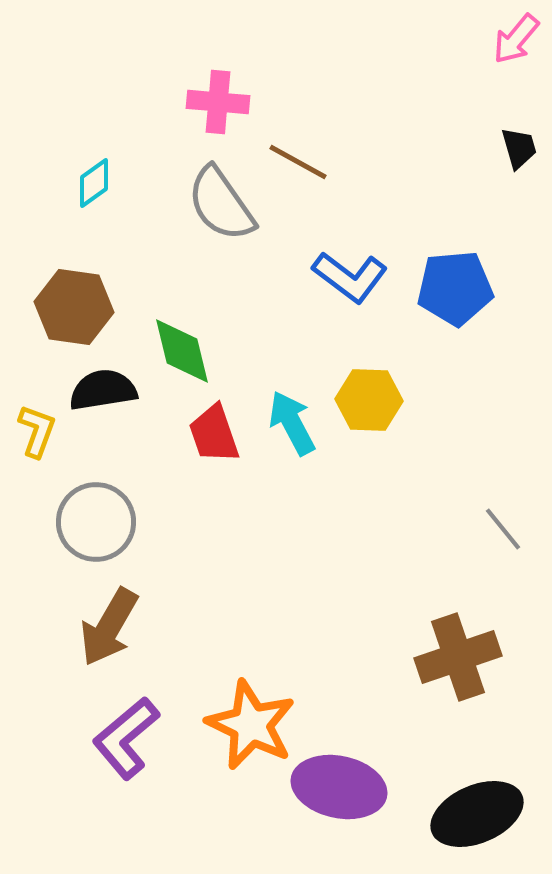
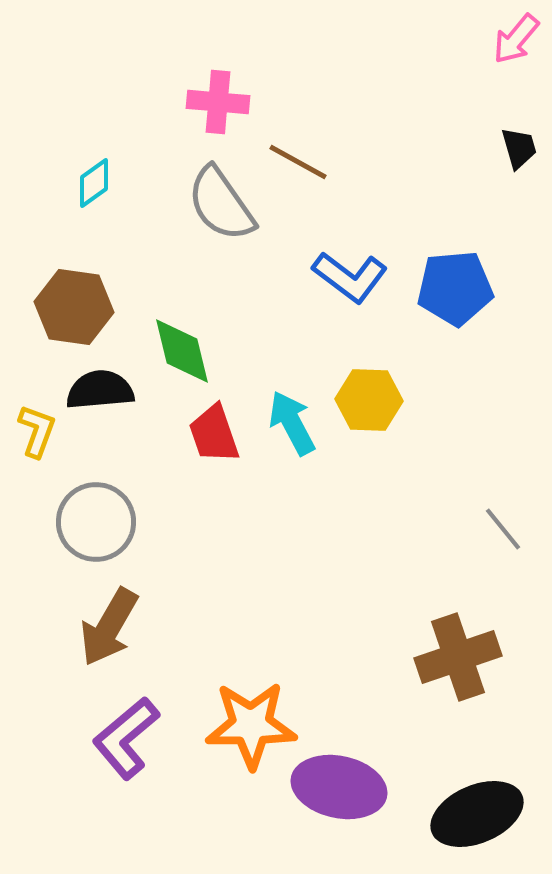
black semicircle: moved 3 px left; rotated 4 degrees clockwise
orange star: rotated 26 degrees counterclockwise
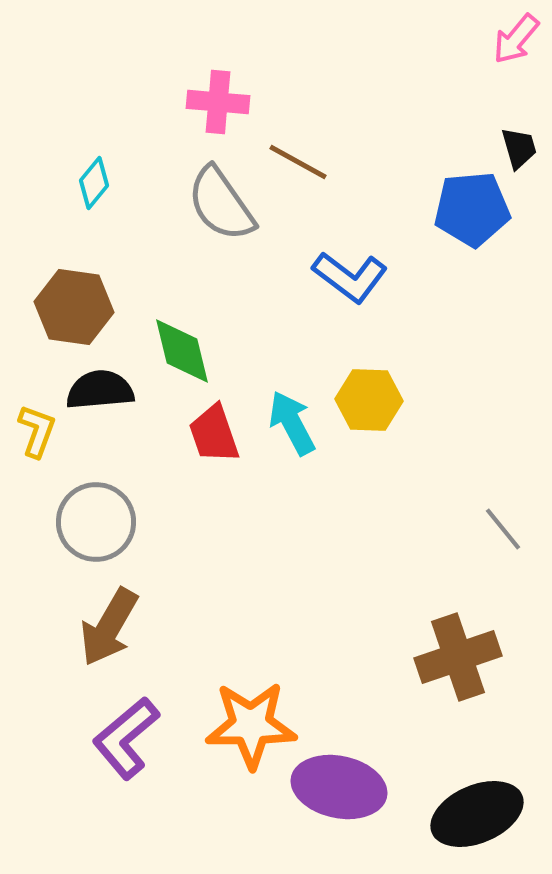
cyan diamond: rotated 15 degrees counterclockwise
blue pentagon: moved 17 px right, 79 px up
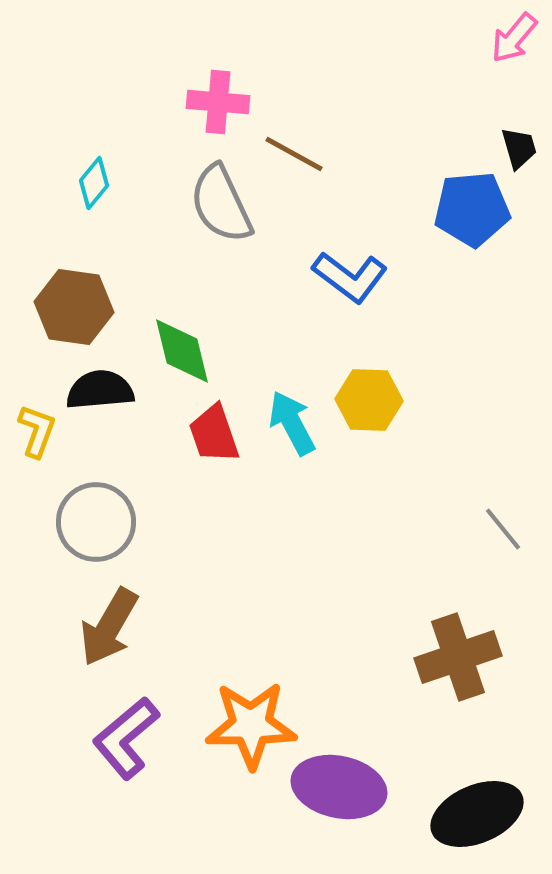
pink arrow: moved 2 px left, 1 px up
brown line: moved 4 px left, 8 px up
gray semicircle: rotated 10 degrees clockwise
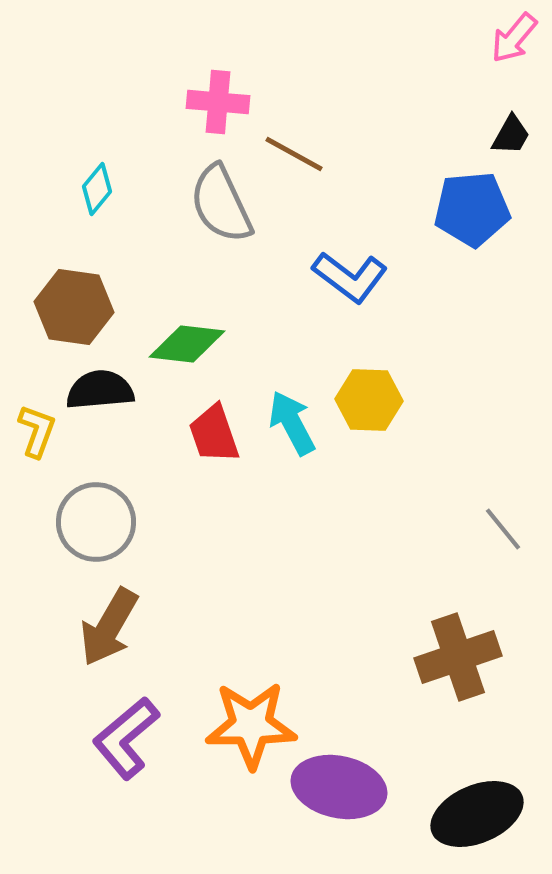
black trapezoid: moved 8 px left, 13 px up; rotated 45 degrees clockwise
cyan diamond: moved 3 px right, 6 px down
green diamond: moved 5 px right, 7 px up; rotated 70 degrees counterclockwise
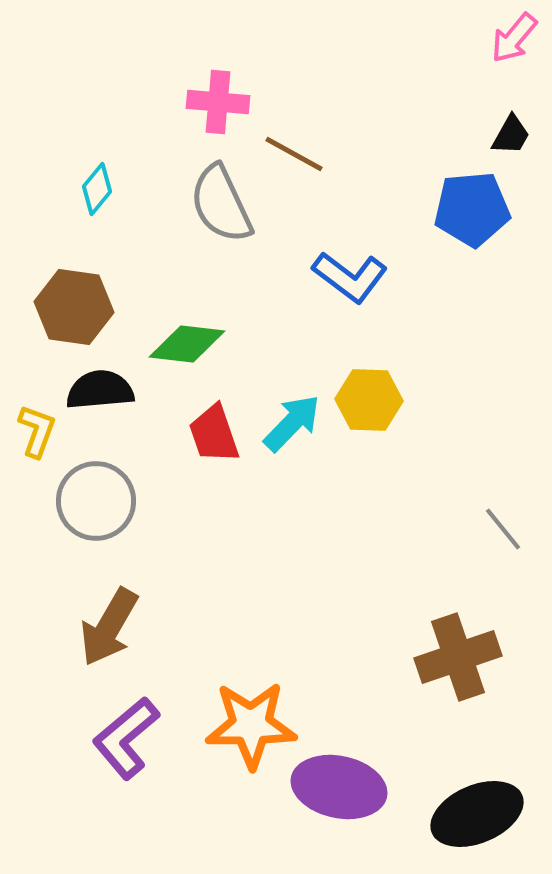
cyan arrow: rotated 72 degrees clockwise
gray circle: moved 21 px up
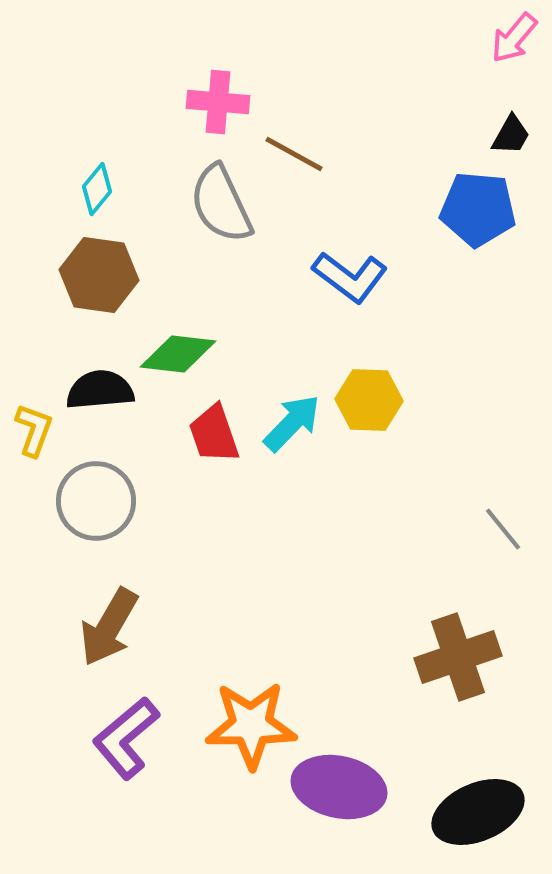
blue pentagon: moved 6 px right; rotated 10 degrees clockwise
brown hexagon: moved 25 px right, 32 px up
green diamond: moved 9 px left, 10 px down
yellow L-shape: moved 3 px left, 1 px up
black ellipse: moved 1 px right, 2 px up
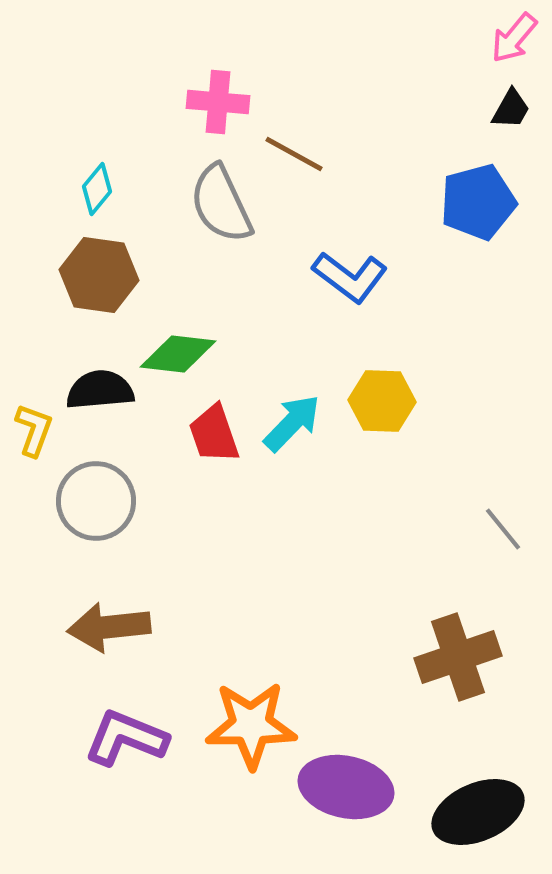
black trapezoid: moved 26 px up
blue pentagon: moved 7 px up; rotated 20 degrees counterclockwise
yellow hexagon: moved 13 px right, 1 px down
brown arrow: rotated 54 degrees clockwise
purple L-shape: rotated 62 degrees clockwise
purple ellipse: moved 7 px right
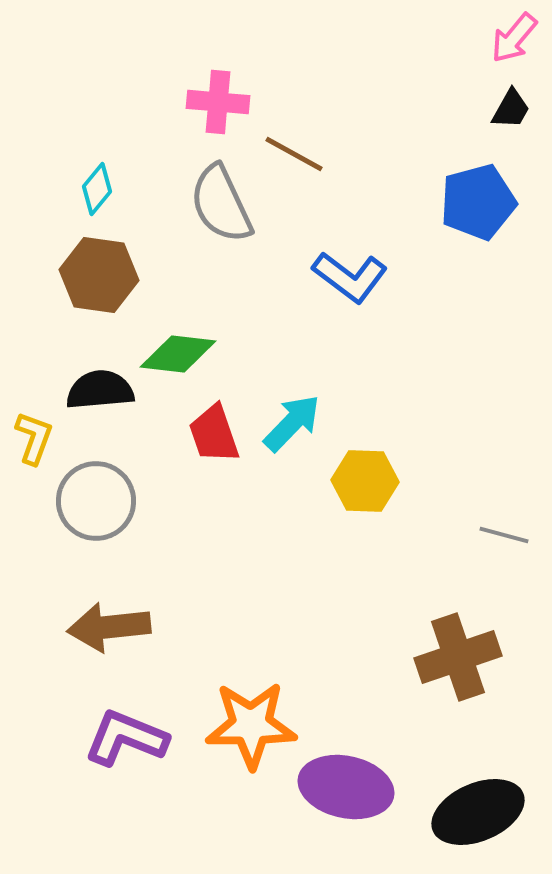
yellow hexagon: moved 17 px left, 80 px down
yellow L-shape: moved 8 px down
gray line: moved 1 px right, 6 px down; rotated 36 degrees counterclockwise
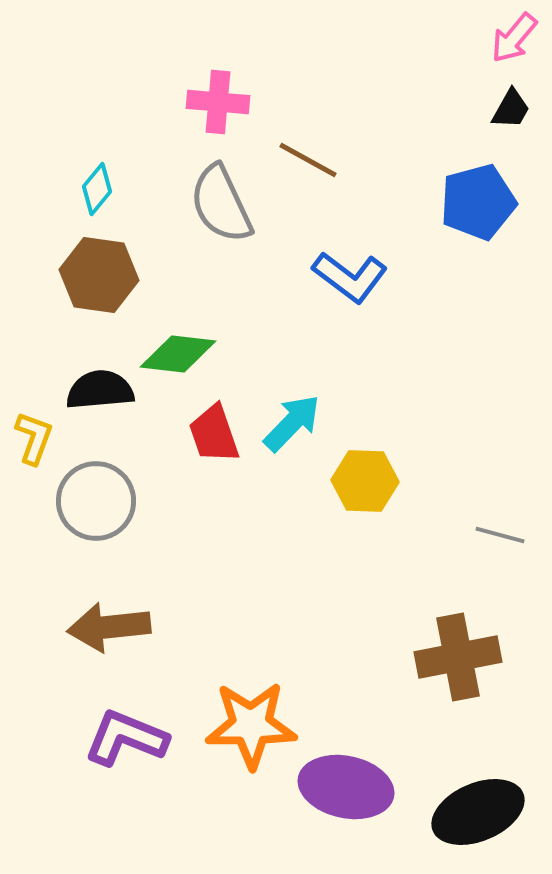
brown line: moved 14 px right, 6 px down
gray line: moved 4 px left
brown cross: rotated 8 degrees clockwise
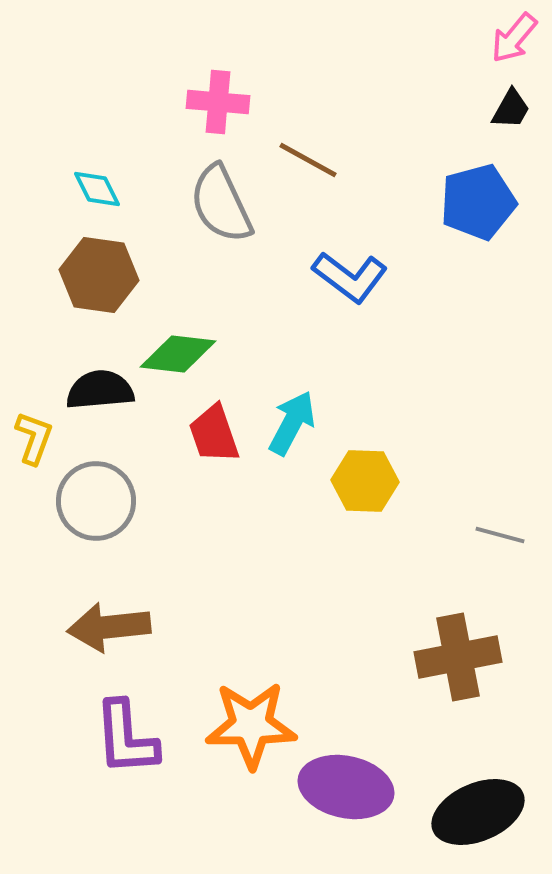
cyan diamond: rotated 66 degrees counterclockwise
cyan arrow: rotated 16 degrees counterclockwise
purple L-shape: rotated 116 degrees counterclockwise
